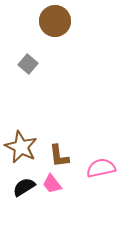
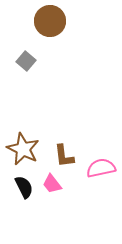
brown circle: moved 5 px left
gray square: moved 2 px left, 3 px up
brown star: moved 2 px right, 2 px down
brown L-shape: moved 5 px right
black semicircle: rotated 95 degrees clockwise
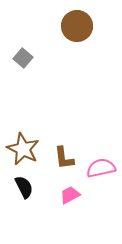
brown circle: moved 27 px right, 5 px down
gray square: moved 3 px left, 3 px up
brown L-shape: moved 2 px down
pink trapezoid: moved 18 px right, 11 px down; rotated 100 degrees clockwise
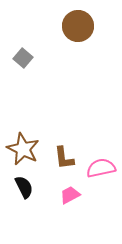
brown circle: moved 1 px right
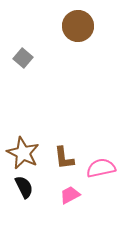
brown star: moved 4 px down
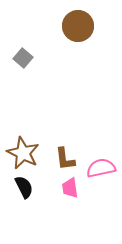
brown L-shape: moved 1 px right, 1 px down
pink trapezoid: moved 7 px up; rotated 70 degrees counterclockwise
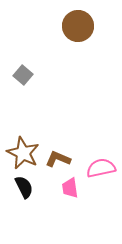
gray square: moved 17 px down
brown L-shape: moved 7 px left; rotated 120 degrees clockwise
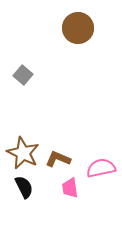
brown circle: moved 2 px down
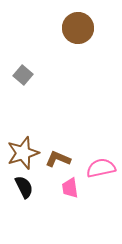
brown star: rotated 28 degrees clockwise
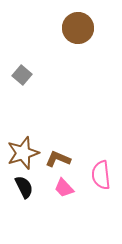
gray square: moved 1 px left
pink semicircle: moved 7 px down; rotated 84 degrees counterclockwise
pink trapezoid: moved 6 px left; rotated 35 degrees counterclockwise
